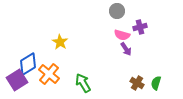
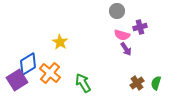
orange cross: moved 1 px right, 1 px up
brown cross: rotated 24 degrees clockwise
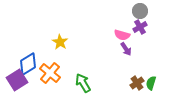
gray circle: moved 23 px right
purple cross: rotated 16 degrees counterclockwise
green semicircle: moved 5 px left
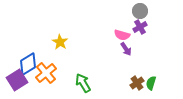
orange cross: moved 4 px left; rotated 10 degrees clockwise
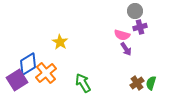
gray circle: moved 5 px left
purple cross: rotated 16 degrees clockwise
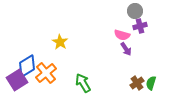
purple cross: moved 1 px up
blue diamond: moved 1 px left, 2 px down
